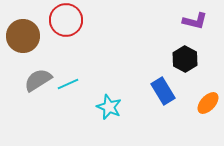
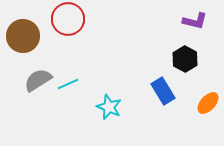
red circle: moved 2 px right, 1 px up
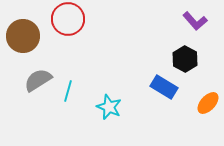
purple L-shape: rotated 35 degrees clockwise
cyan line: moved 7 px down; rotated 50 degrees counterclockwise
blue rectangle: moved 1 px right, 4 px up; rotated 28 degrees counterclockwise
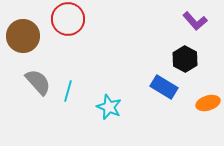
gray semicircle: moved 2 px down; rotated 80 degrees clockwise
orange ellipse: rotated 30 degrees clockwise
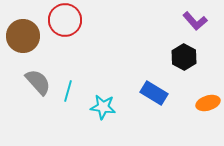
red circle: moved 3 px left, 1 px down
black hexagon: moved 1 px left, 2 px up
blue rectangle: moved 10 px left, 6 px down
cyan star: moved 6 px left; rotated 15 degrees counterclockwise
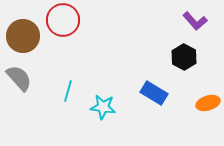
red circle: moved 2 px left
gray semicircle: moved 19 px left, 4 px up
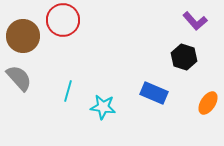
black hexagon: rotated 10 degrees counterclockwise
blue rectangle: rotated 8 degrees counterclockwise
orange ellipse: rotated 40 degrees counterclockwise
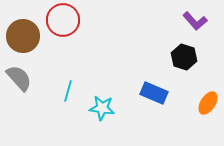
cyan star: moved 1 px left, 1 px down
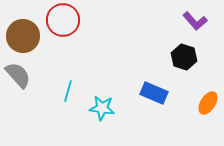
gray semicircle: moved 1 px left, 3 px up
